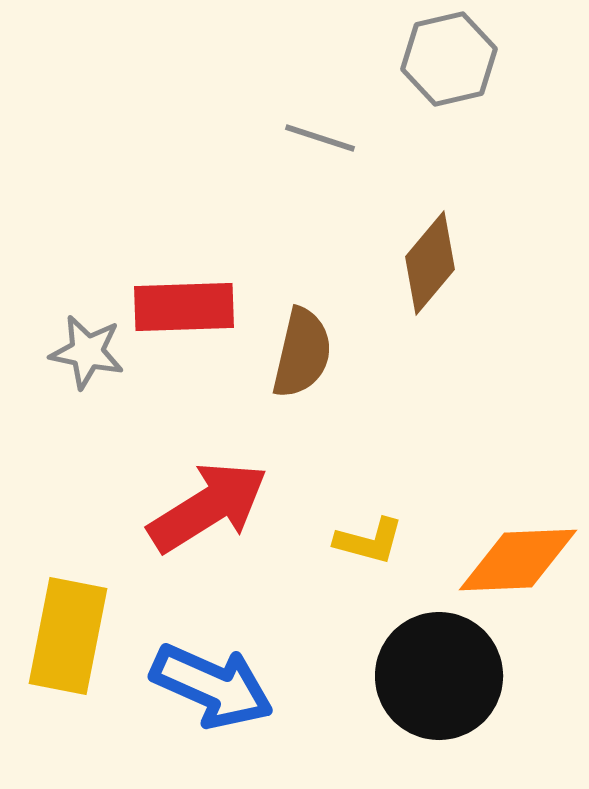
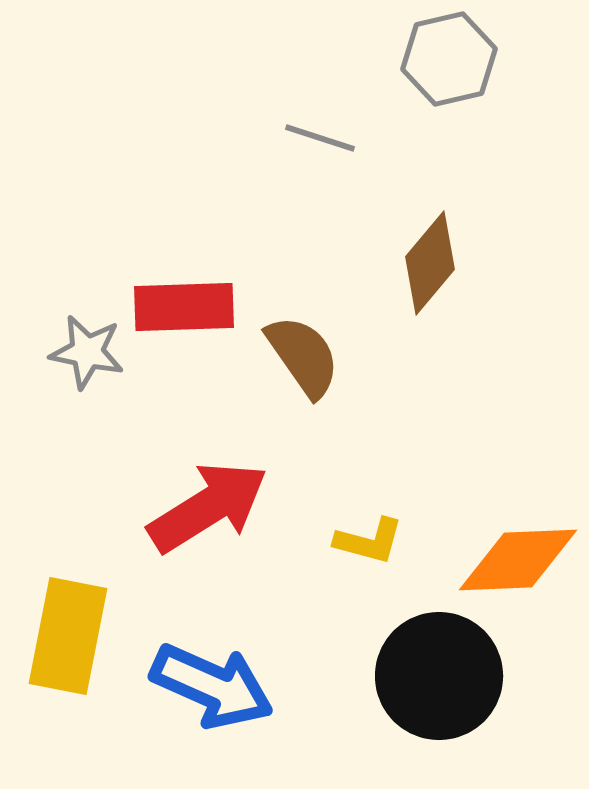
brown semicircle: moved 1 px right, 3 px down; rotated 48 degrees counterclockwise
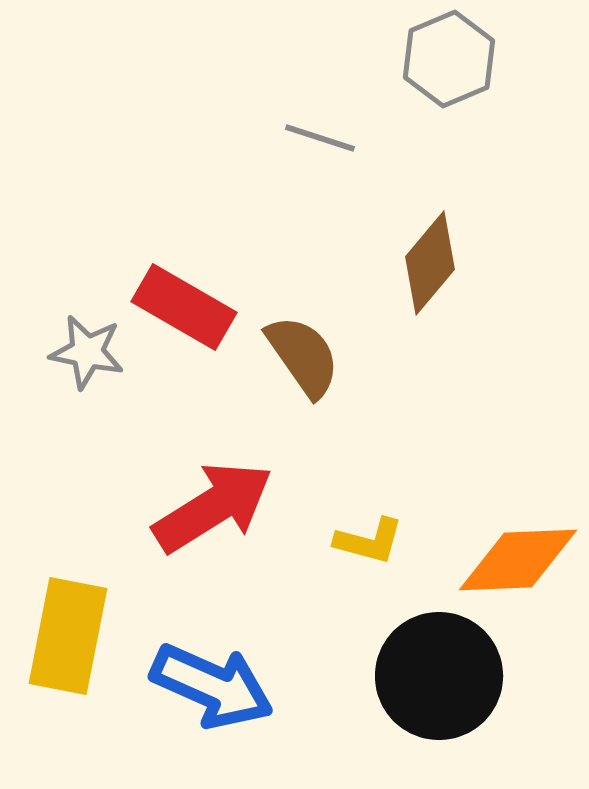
gray hexagon: rotated 10 degrees counterclockwise
red rectangle: rotated 32 degrees clockwise
red arrow: moved 5 px right
